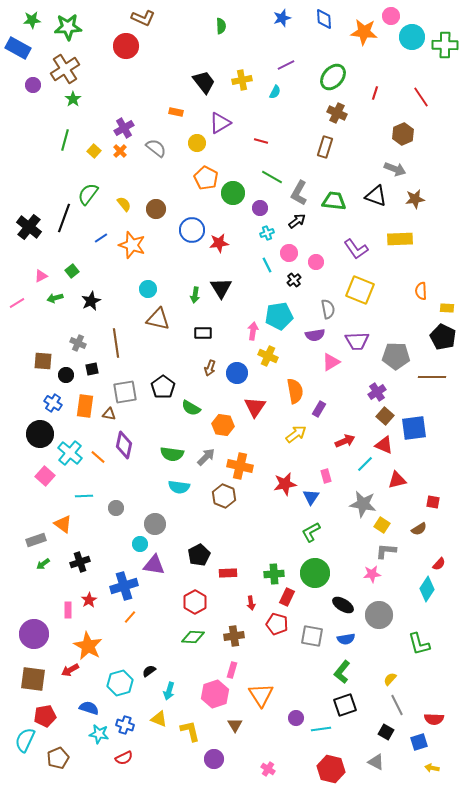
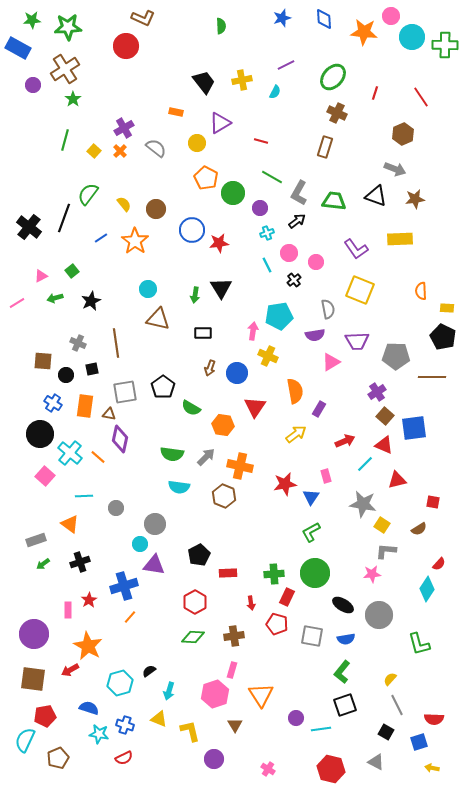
orange star at (132, 245): moved 3 px right, 4 px up; rotated 16 degrees clockwise
purple diamond at (124, 445): moved 4 px left, 6 px up
orange triangle at (63, 524): moved 7 px right
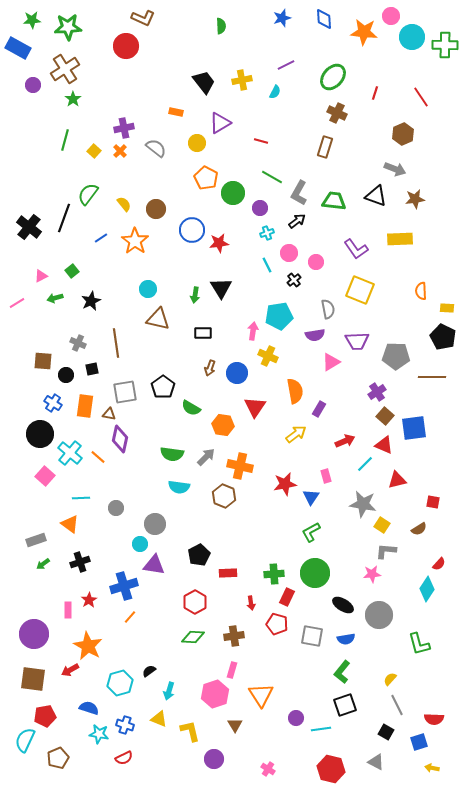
purple cross at (124, 128): rotated 18 degrees clockwise
cyan line at (84, 496): moved 3 px left, 2 px down
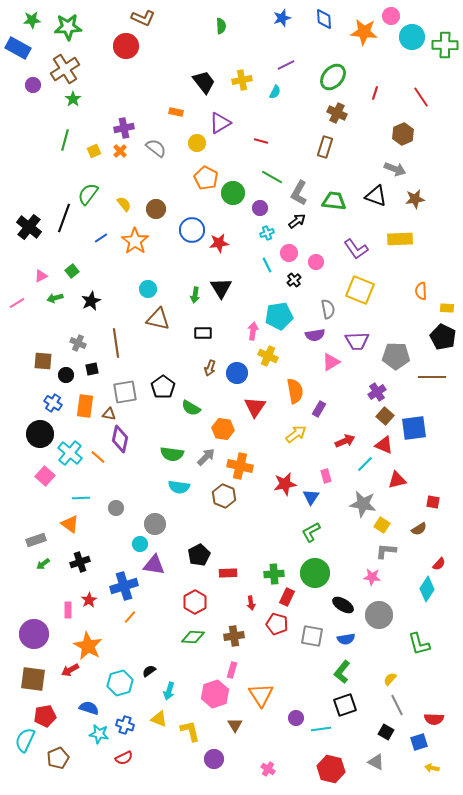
yellow square at (94, 151): rotated 24 degrees clockwise
orange hexagon at (223, 425): moved 4 px down
pink star at (372, 574): moved 3 px down; rotated 12 degrees clockwise
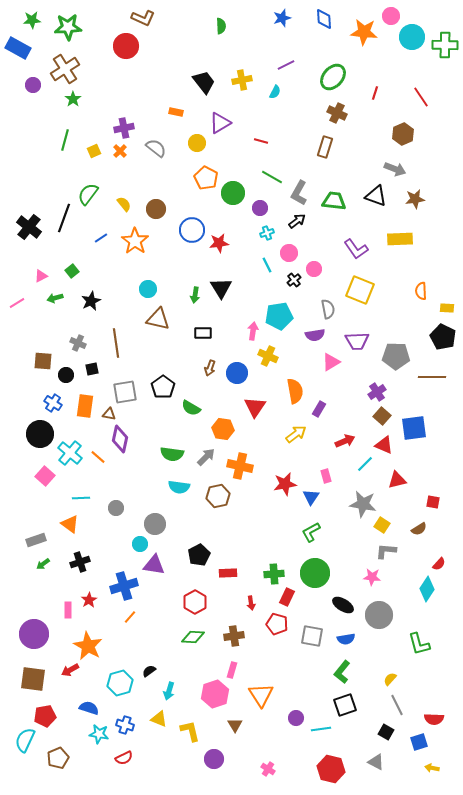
pink circle at (316, 262): moved 2 px left, 7 px down
brown square at (385, 416): moved 3 px left
brown hexagon at (224, 496): moved 6 px left; rotated 25 degrees clockwise
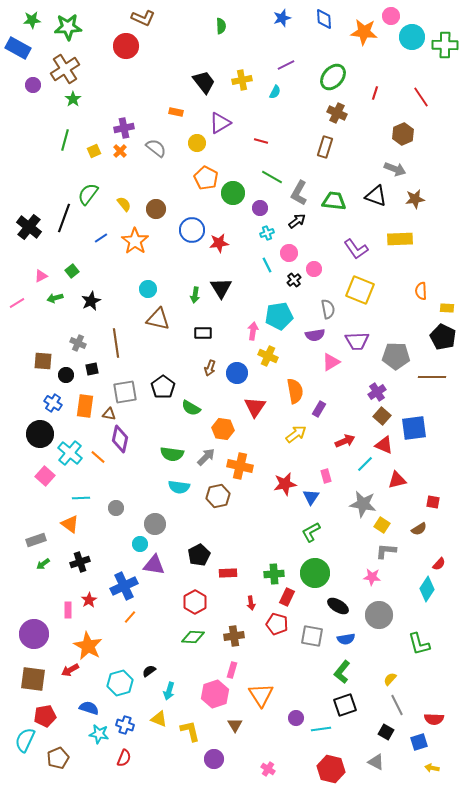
blue cross at (124, 586): rotated 8 degrees counterclockwise
black ellipse at (343, 605): moved 5 px left, 1 px down
red semicircle at (124, 758): rotated 42 degrees counterclockwise
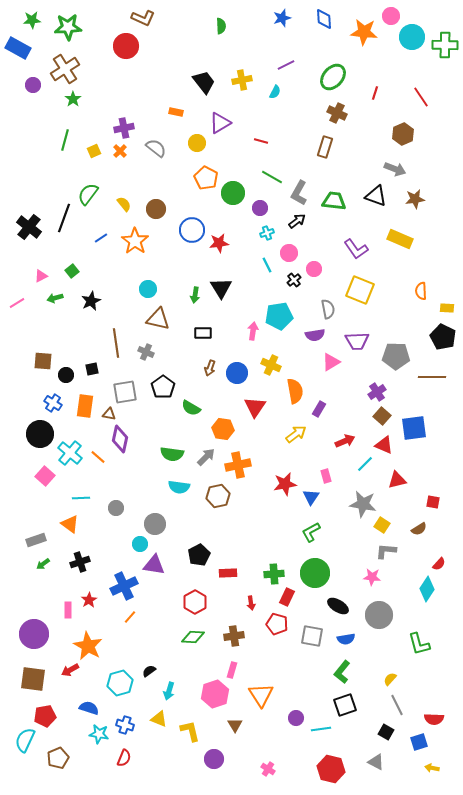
yellow rectangle at (400, 239): rotated 25 degrees clockwise
gray cross at (78, 343): moved 68 px right, 9 px down
yellow cross at (268, 356): moved 3 px right, 9 px down
orange cross at (240, 466): moved 2 px left, 1 px up; rotated 25 degrees counterclockwise
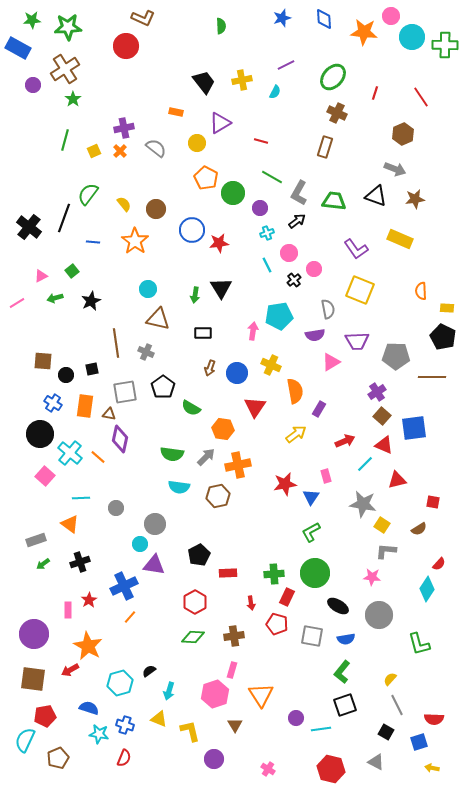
blue line at (101, 238): moved 8 px left, 4 px down; rotated 40 degrees clockwise
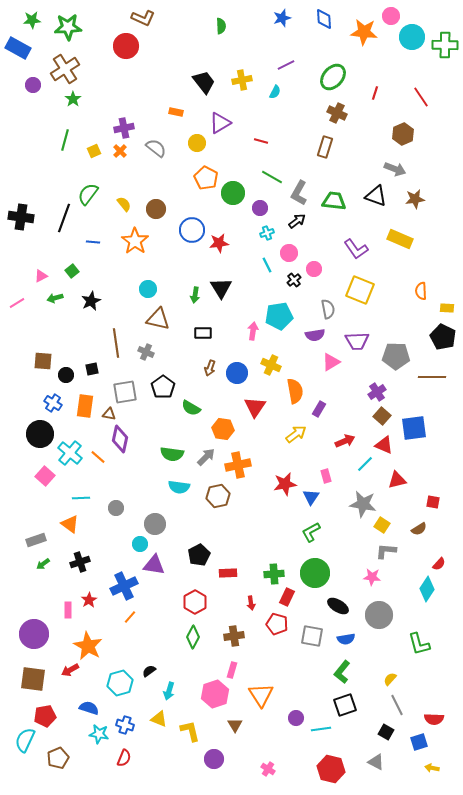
black cross at (29, 227): moved 8 px left, 10 px up; rotated 30 degrees counterclockwise
green diamond at (193, 637): rotated 65 degrees counterclockwise
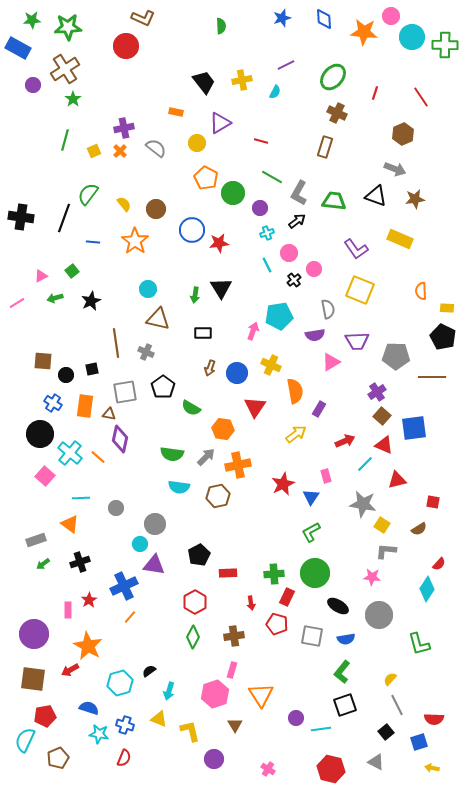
pink arrow at (253, 331): rotated 12 degrees clockwise
red star at (285, 484): moved 2 px left; rotated 15 degrees counterclockwise
black square at (386, 732): rotated 21 degrees clockwise
